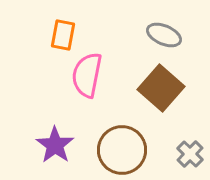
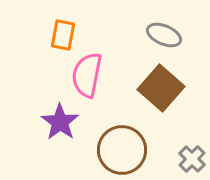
purple star: moved 5 px right, 23 px up
gray cross: moved 2 px right, 5 px down
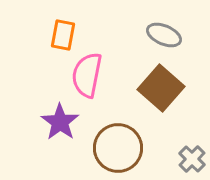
brown circle: moved 4 px left, 2 px up
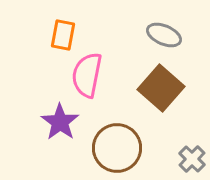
brown circle: moved 1 px left
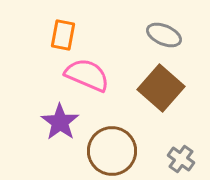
pink semicircle: rotated 102 degrees clockwise
brown circle: moved 5 px left, 3 px down
gray cross: moved 11 px left; rotated 8 degrees counterclockwise
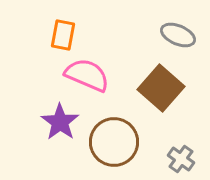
gray ellipse: moved 14 px right
brown circle: moved 2 px right, 9 px up
